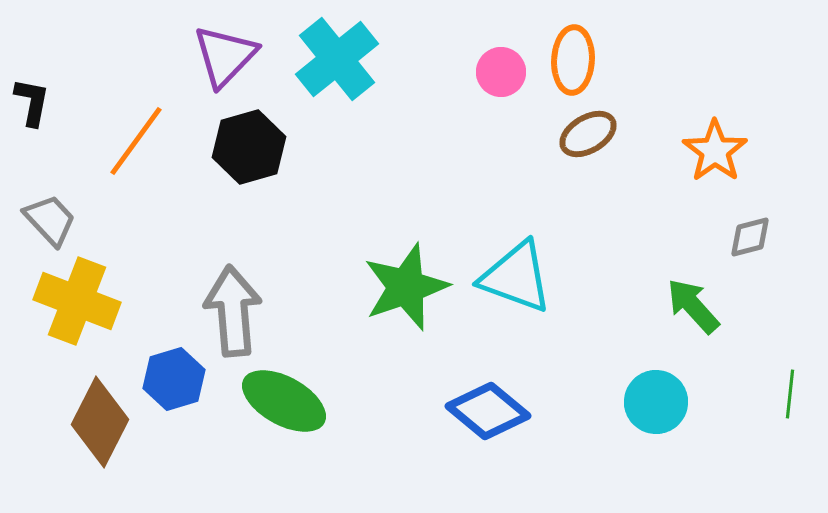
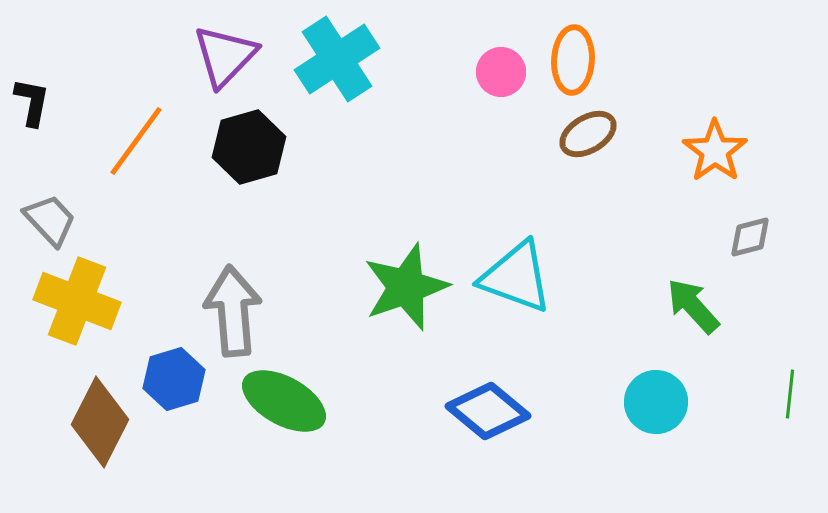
cyan cross: rotated 6 degrees clockwise
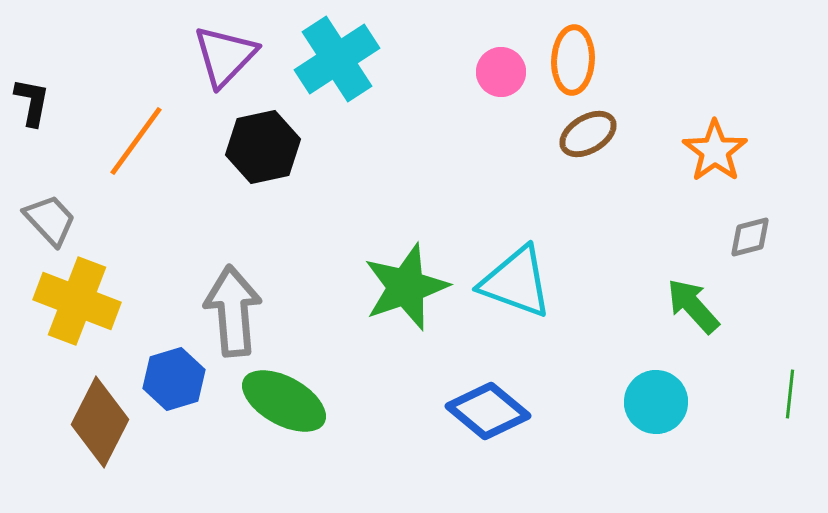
black hexagon: moved 14 px right; rotated 4 degrees clockwise
cyan triangle: moved 5 px down
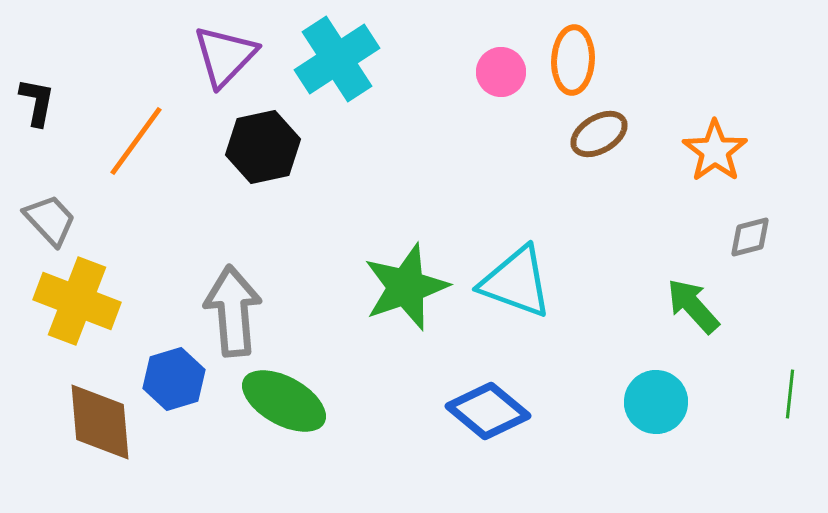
black L-shape: moved 5 px right
brown ellipse: moved 11 px right
brown diamond: rotated 32 degrees counterclockwise
